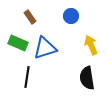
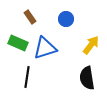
blue circle: moved 5 px left, 3 px down
yellow arrow: rotated 60 degrees clockwise
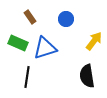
yellow arrow: moved 3 px right, 4 px up
black semicircle: moved 2 px up
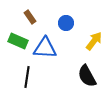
blue circle: moved 4 px down
green rectangle: moved 2 px up
blue triangle: rotated 20 degrees clockwise
black semicircle: rotated 20 degrees counterclockwise
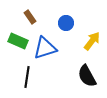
yellow arrow: moved 2 px left
blue triangle: rotated 20 degrees counterclockwise
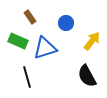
black line: rotated 25 degrees counterclockwise
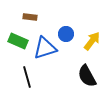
brown rectangle: rotated 48 degrees counterclockwise
blue circle: moved 11 px down
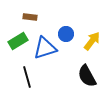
green rectangle: rotated 54 degrees counterclockwise
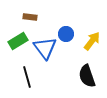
blue triangle: rotated 50 degrees counterclockwise
black semicircle: rotated 10 degrees clockwise
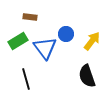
black line: moved 1 px left, 2 px down
